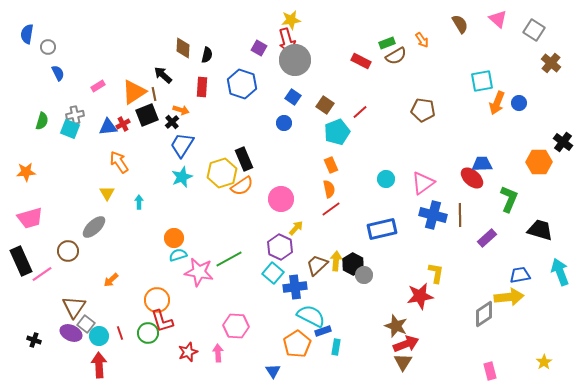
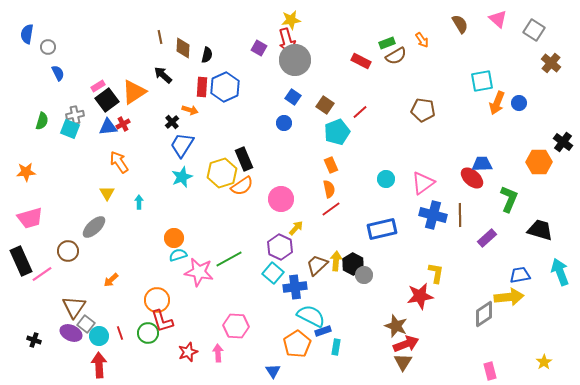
blue hexagon at (242, 84): moved 17 px left, 3 px down; rotated 16 degrees clockwise
brown line at (154, 94): moved 6 px right, 57 px up
orange arrow at (181, 110): moved 9 px right
black square at (147, 115): moved 40 px left, 15 px up; rotated 15 degrees counterclockwise
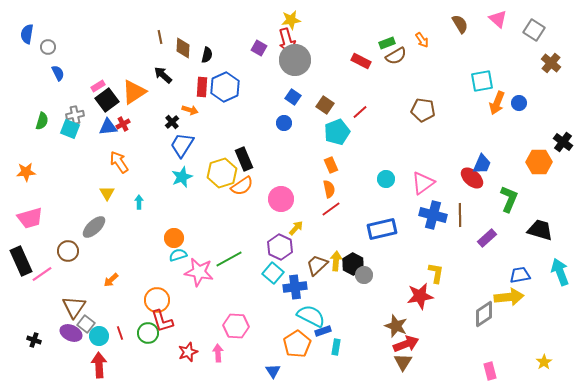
blue trapezoid at (482, 164): rotated 115 degrees clockwise
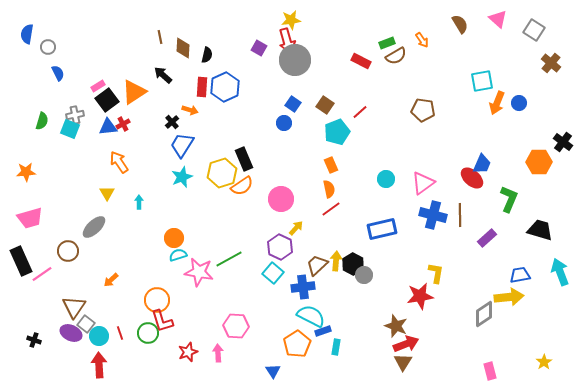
blue square at (293, 97): moved 7 px down
blue cross at (295, 287): moved 8 px right
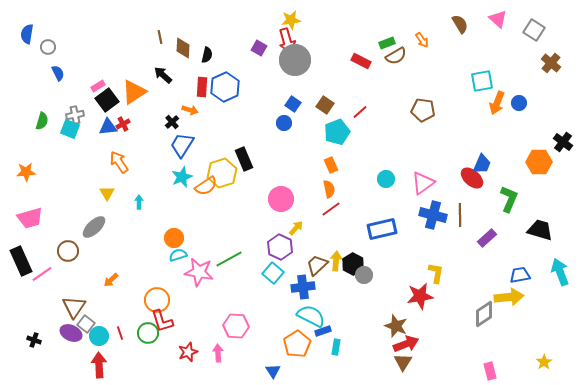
orange semicircle at (242, 186): moved 36 px left
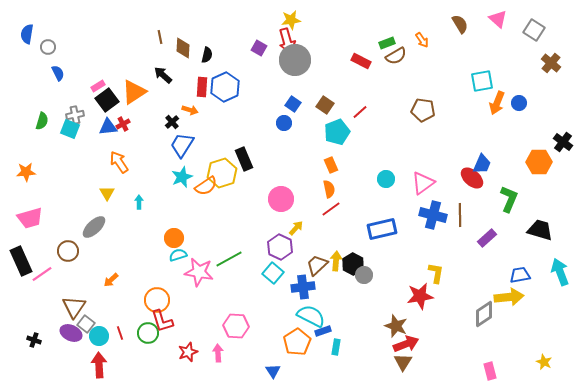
orange pentagon at (297, 344): moved 2 px up
yellow star at (544, 362): rotated 14 degrees counterclockwise
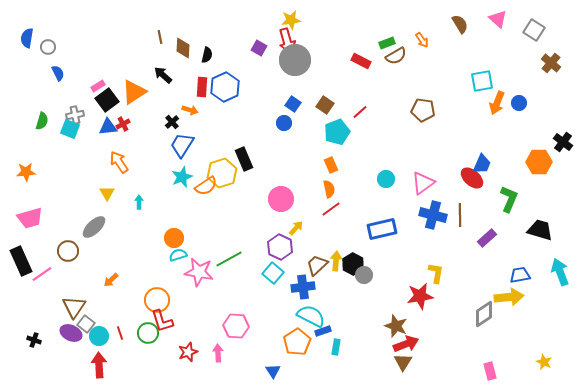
blue semicircle at (27, 34): moved 4 px down
